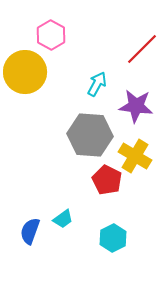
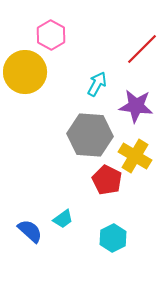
blue semicircle: rotated 112 degrees clockwise
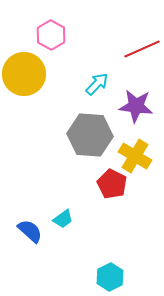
red line: rotated 21 degrees clockwise
yellow circle: moved 1 px left, 2 px down
cyan arrow: rotated 15 degrees clockwise
red pentagon: moved 5 px right, 4 px down
cyan hexagon: moved 3 px left, 39 px down
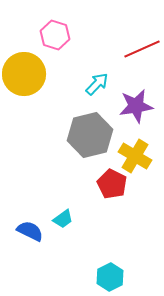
pink hexagon: moved 4 px right; rotated 12 degrees counterclockwise
purple star: rotated 16 degrees counterclockwise
gray hexagon: rotated 18 degrees counterclockwise
blue semicircle: rotated 16 degrees counterclockwise
